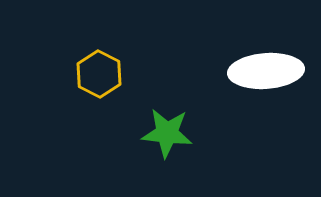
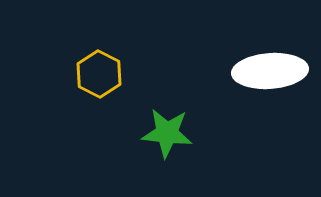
white ellipse: moved 4 px right
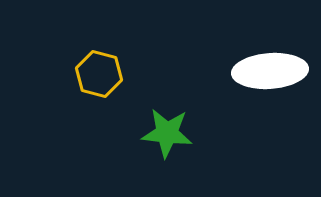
yellow hexagon: rotated 12 degrees counterclockwise
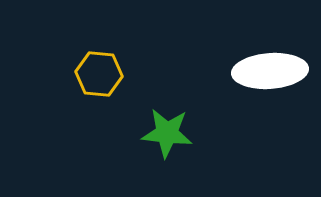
yellow hexagon: rotated 9 degrees counterclockwise
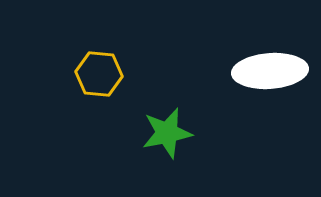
green star: rotated 18 degrees counterclockwise
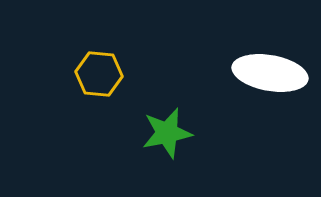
white ellipse: moved 2 px down; rotated 14 degrees clockwise
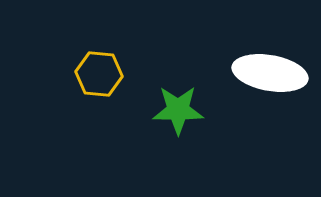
green star: moved 11 px right, 23 px up; rotated 12 degrees clockwise
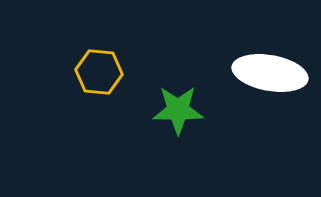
yellow hexagon: moved 2 px up
